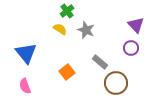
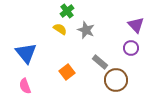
brown circle: moved 3 px up
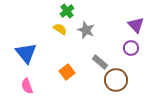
pink semicircle: moved 2 px right
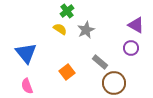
purple triangle: rotated 18 degrees counterclockwise
gray star: rotated 24 degrees clockwise
brown circle: moved 2 px left, 3 px down
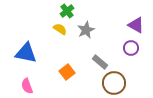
blue triangle: rotated 40 degrees counterclockwise
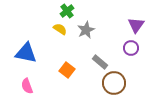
purple triangle: rotated 36 degrees clockwise
orange square: moved 2 px up; rotated 14 degrees counterclockwise
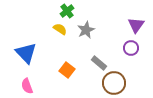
blue triangle: rotated 35 degrees clockwise
gray rectangle: moved 1 px left, 1 px down
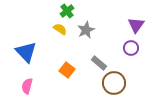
blue triangle: moved 1 px up
pink semicircle: rotated 35 degrees clockwise
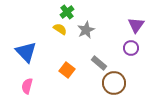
green cross: moved 1 px down
